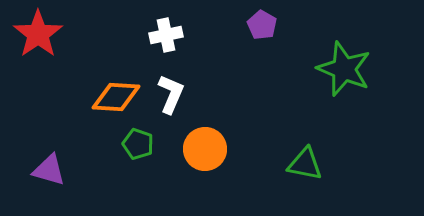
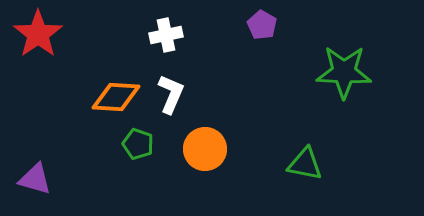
green star: moved 3 px down; rotated 20 degrees counterclockwise
purple triangle: moved 14 px left, 9 px down
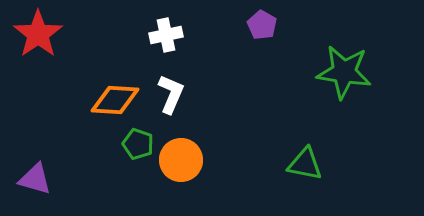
green star: rotated 6 degrees clockwise
orange diamond: moved 1 px left, 3 px down
orange circle: moved 24 px left, 11 px down
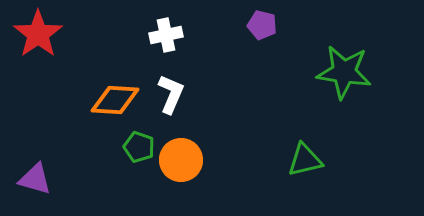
purple pentagon: rotated 16 degrees counterclockwise
green pentagon: moved 1 px right, 3 px down
green triangle: moved 4 px up; rotated 24 degrees counterclockwise
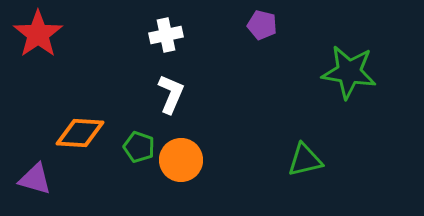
green star: moved 5 px right
orange diamond: moved 35 px left, 33 px down
